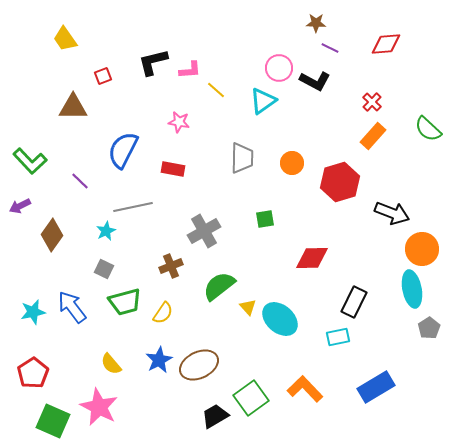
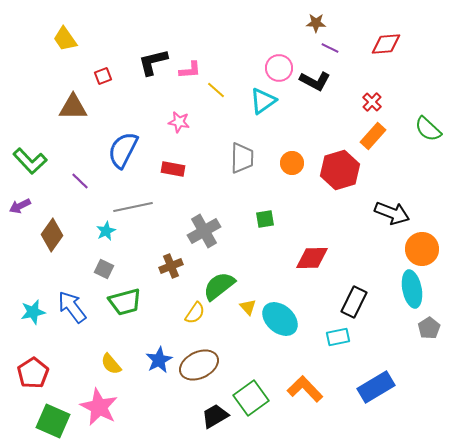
red hexagon at (340, 182): moved 12 px up
yellow semicircle at (163, 313): moved 32 px right
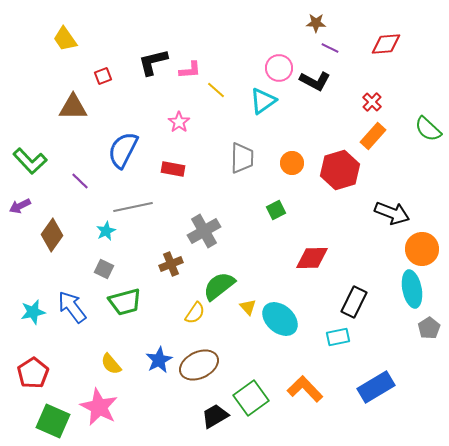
pink star at (179, 122): rotated 25 degrees clockwise
green square at (265, 219): moved 11 px right, 9 px up; rotated 18 degrees counterclockwise
brown cross at (171, 266): moved 2 px up
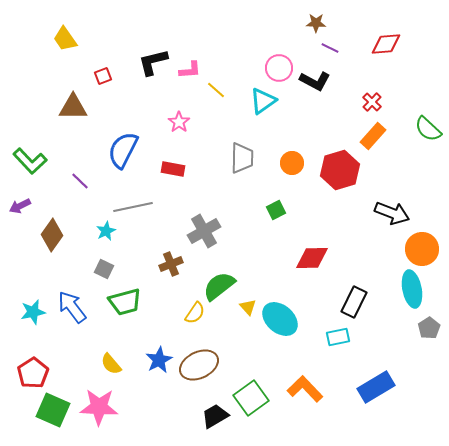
pink star at (99, 407): rotated 24 degrees counterclockwise
green square at (53, 421): moved 11 px up
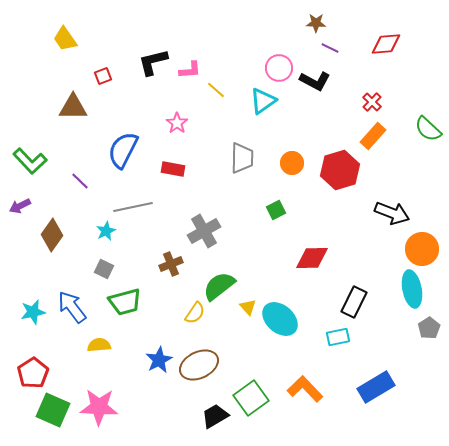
pink star at (179, 122): moved 2 px left, 1 px down
yellow semicircle at (111, 364): moved 12 px left, 19 px up; rotated 125 degrees clockwise
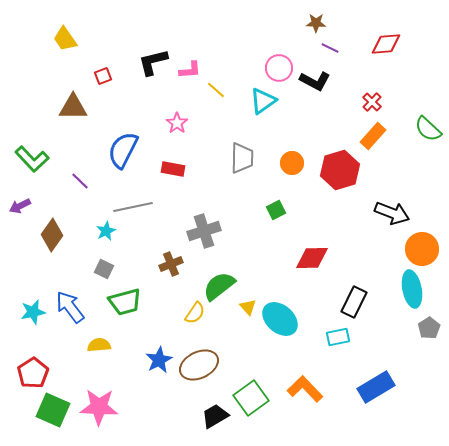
green L-shape at (30, 161): moved 2 px right, 2 px up
gray cross at (204, 231): rotated 12 degrees clockwise
blue arrow at (72, 307): moved 2 px left
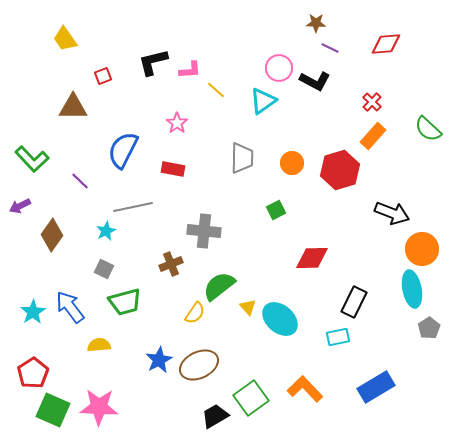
gray cross at (204, 231): rotated 24 degrees clockwise
cyan star at (33, 312): rotated 20 degrees counterclockwise
